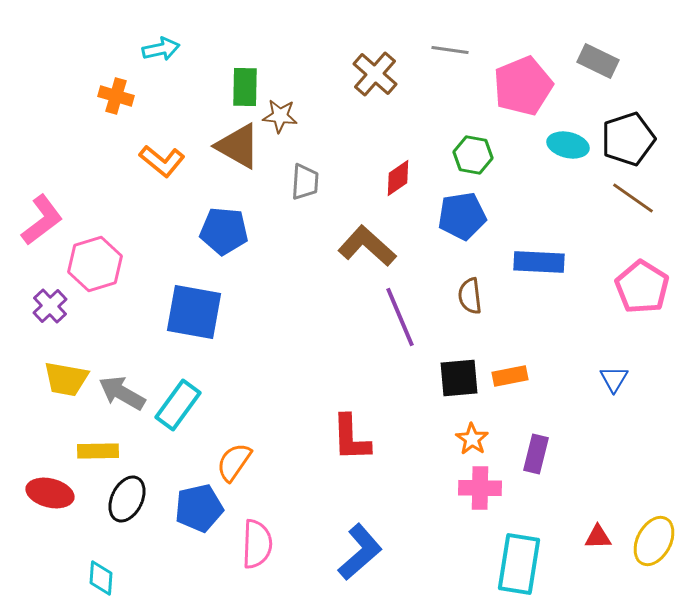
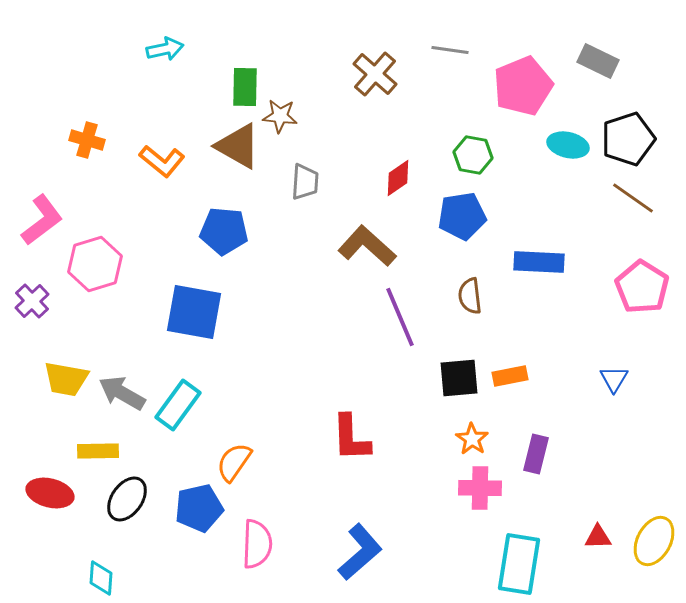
cyan arrow at (161, 49): moved 4 px right
orange cross at (116, 96): moved 29 px left, 44 px down
purple cross at (50, 306): moved 18 px left, 5 px up
black ellipse at (127, 499): rotated 9 degrees clockwise
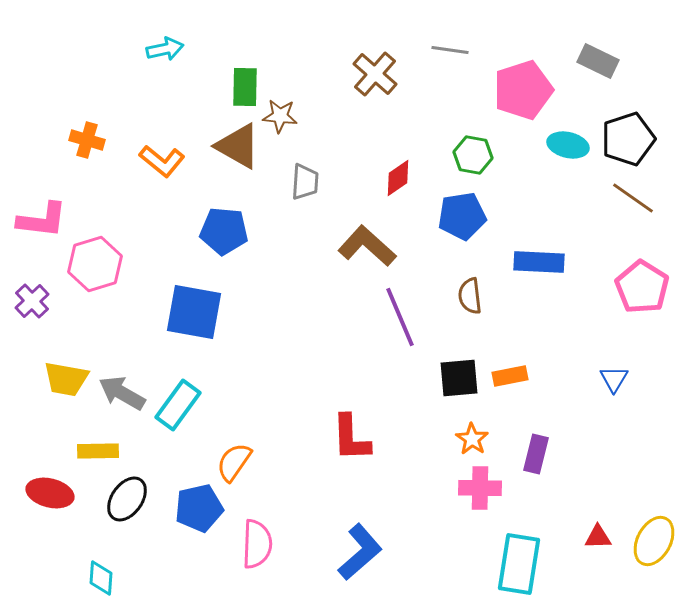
pink pentagon at (523, 86): moved 4 px down; rotated 4 degrees clockwise
pink L-shape at (42, 220): rotated 44 degrees clockwise
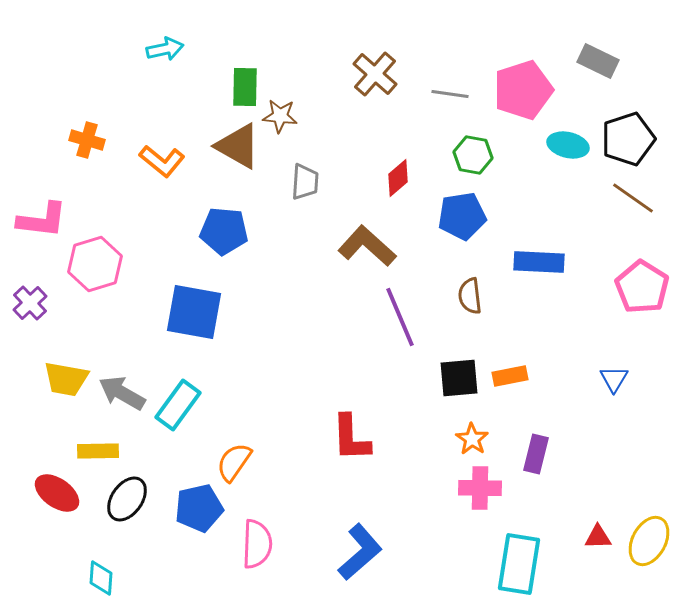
gray line at (450, 50): moved 44 px down
red diamond at (398, 178): rotated 6 degrees counterclockwise
purple cross at (32, 301): moved 2 px left, 2 px down
red ellipse at (50, 493): moved 7 px right; rotated 21 degrees clockwise
yellow ellipse at (654, 541): moved 5 px left
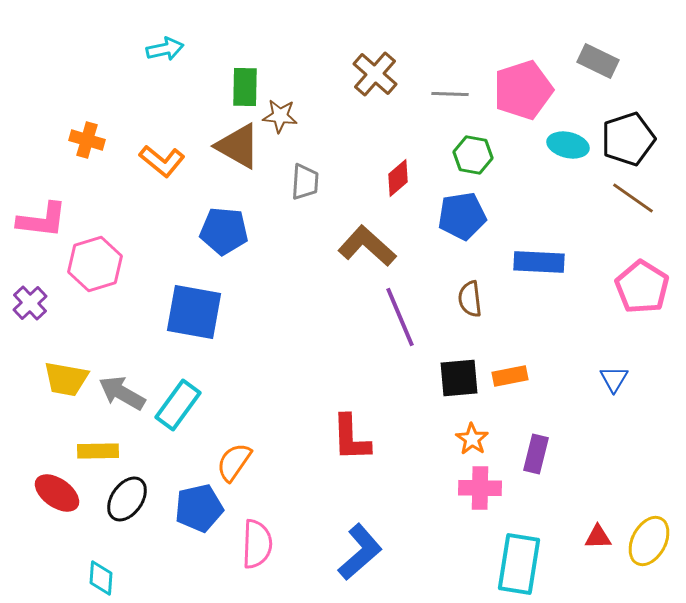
gray line at (450, 94): rotated 6 degrees counterclockwise
brown semicircle at (470, 296): moved 3 px down
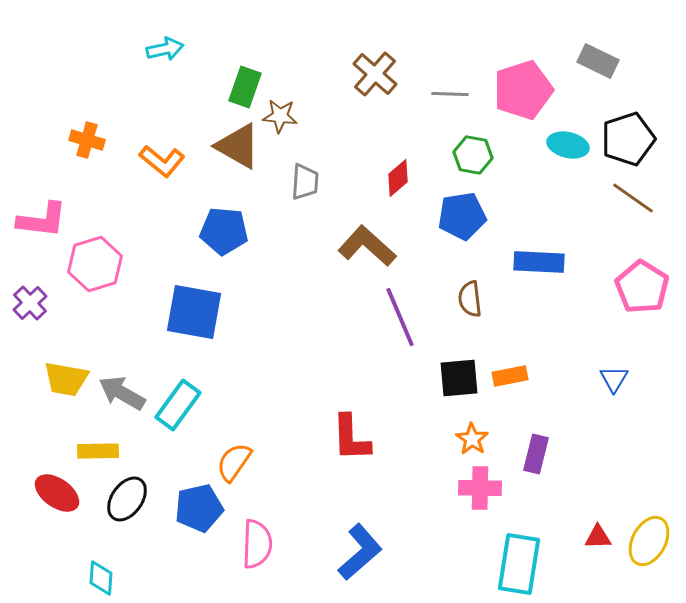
green rectangle at (245, 87): rotated 18 degrees clockwise
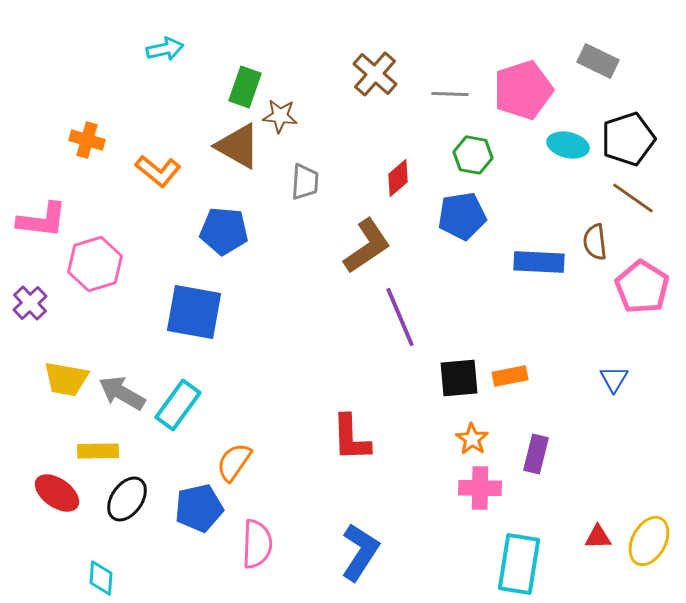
orange L-shape at (162, 161): moved 4 px left, 10 px down
brown L-shape at (367, 246): rotated 104 degrees clockwise
brown semicircle at (470, 299): moved 125 px right, 57 px up
blue L-shape at (360, 552): rotated 16 degrees counterclockwise
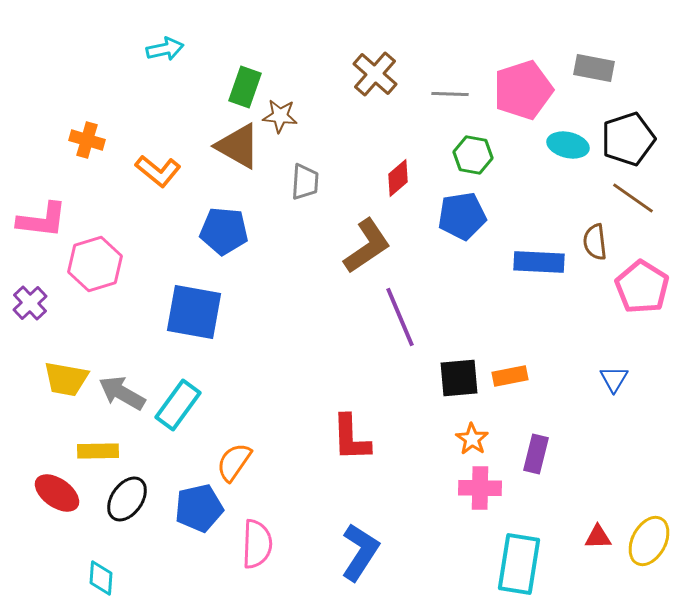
gray rectangle at (598, 61): moved 4 px left, 7 px down; rotated 15 degrees counterclockwise
